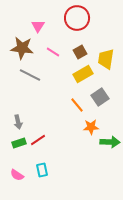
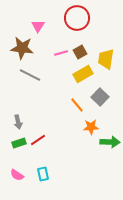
pink line: moved 8 px right, 1 px down; rotated 48 degrees counterclockwise
gray square: rotated 12 degrees counterclockwise
cyan rectangle: moved 1 px right, 4 px down
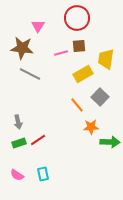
brown square: moved 1 px left, 6 px up; rotated 24 degrees clockwise
gray line: moved 1 px up
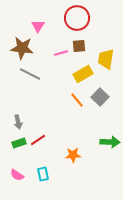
orange line: moved 5 px up
orange star: moved 18 px left, 28 px down
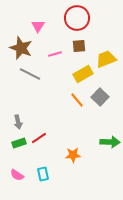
brown star: moved 1 px left; rotated 15 degrees clockwise
pink line: moved 6 px left, 1 px down
yellow trapezoid: rotated 60 degrees clockwise
red line: moved 1 px right, 2 px up
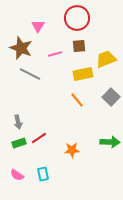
yellow rectangle: rotated 18 degrees clockwise
gray square: moved 11 px right
orange star: moved 1 px left, 5 px up
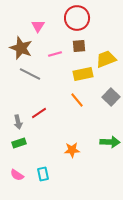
red line: moved 25 px up
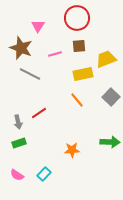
cyan rectangle: moved 1 px right; rotated 56 degrees clockwise
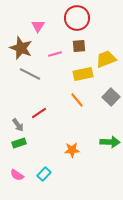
gray arrow: moved 3 px down; rotated 24 degrees counterclockwise
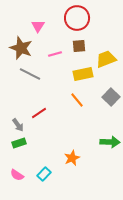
orange star: moved 8 px down; rotated 21 degrees counterclockwise
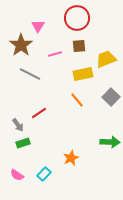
brown star: moved 3 px up; rotated 15 degrees clockwise
green rectangle: moved 4 px right
orange star: moved 1 px left
